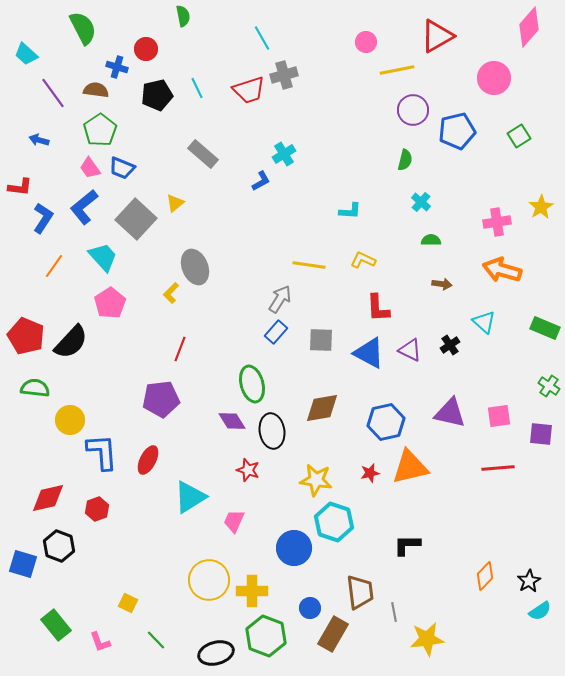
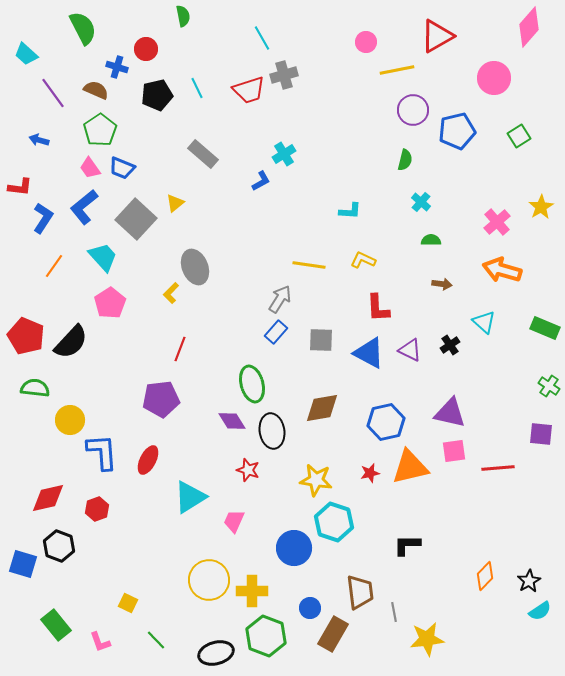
brown semicircle at (96, 90): rotated 15 degrees clockwise
pink cross at (497, 222): rotated 32 degrees counterclockwise
pink square at (499, 416): moved 45 px left, 35 px down
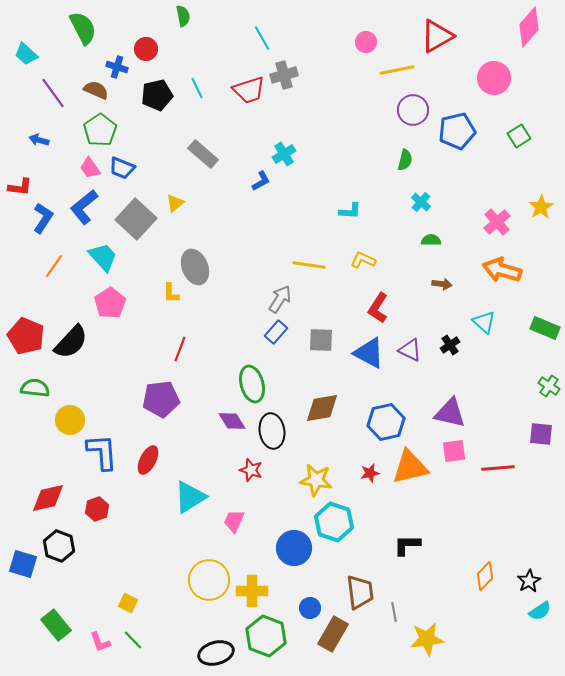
yellow L-shape at (171, 293): rotated 45 degrees counterclockwise
red L-shape at (378, 308): rotated 36 degrees clockwise
red star at (248, 470): moved 3 px right
green line at (156, 640): moved 23 px left
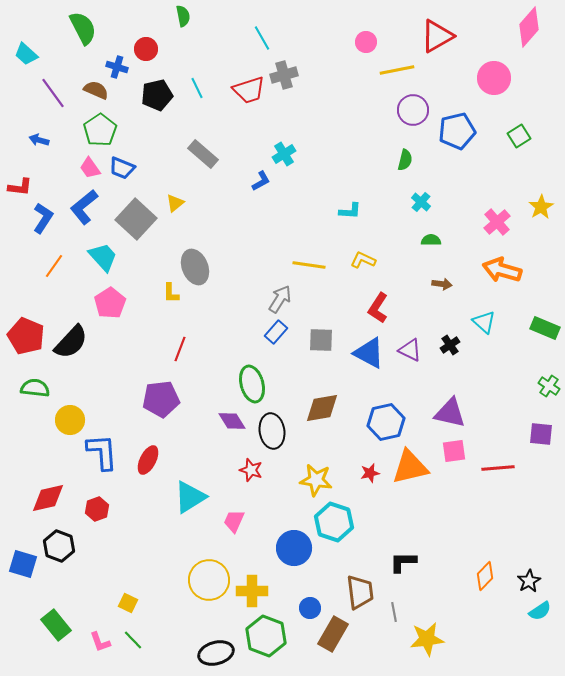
black L-shape at (407, 545): moved 4 px left, 17 px down
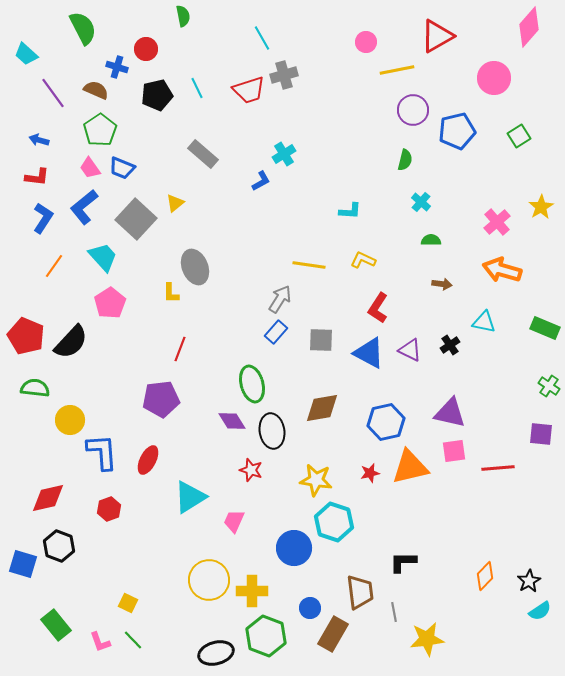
red L-shape at (20, 187): moved 17 px right, 10 px up
cyan triangle at (484, 322): rotated 30 degrees counterclockwise
red hexagon at (97, 509): moved 12 px right
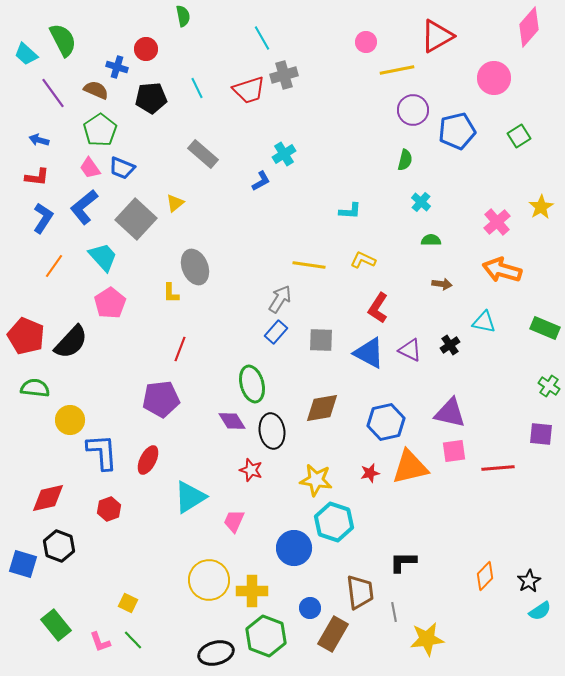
green semicircle at (83, 28): moved 20 px left, 12 px down
black pentagon at (157, 95): moved 6 px left, 3 px down; rotated 8 degrees clockwise
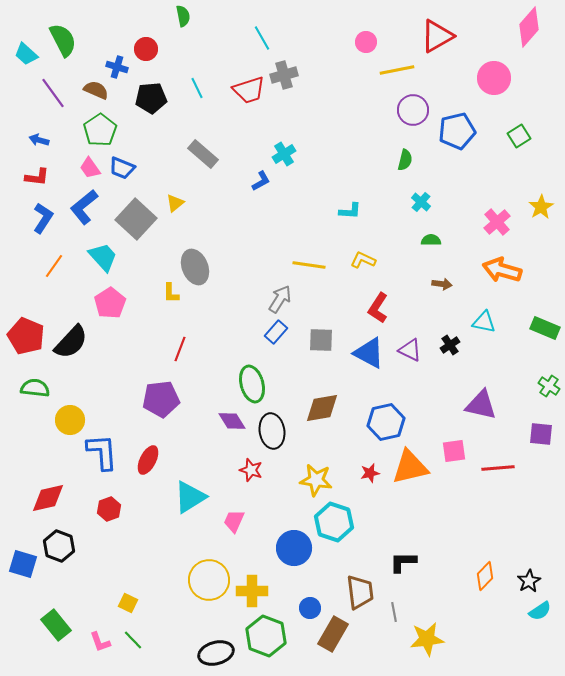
purple triangle at (450, 413): moved 31 px right, 8 px up
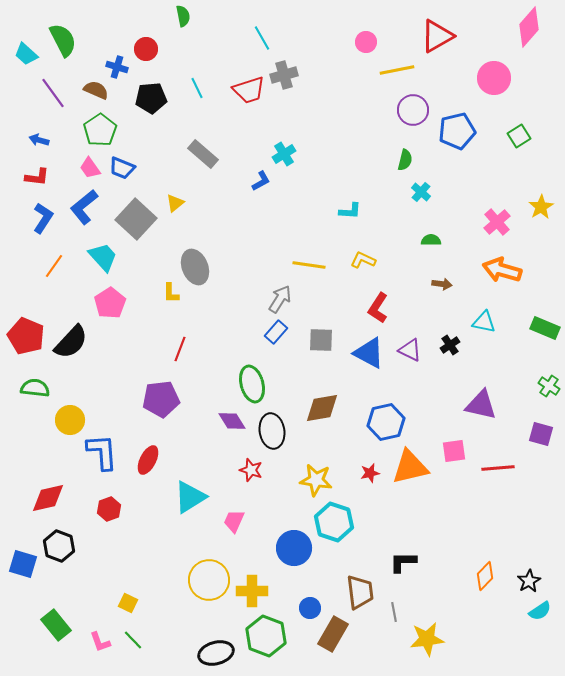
cyan cross at (421, 202): moved 10 px up
purple square at (541, 434): rotated 10 degrees clockwise
